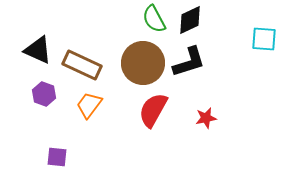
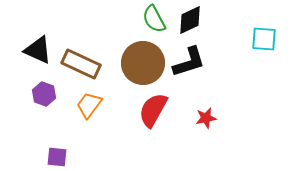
brown rectangle: moved 1 px left, 1 px up
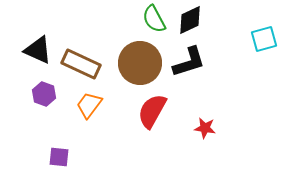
cyan square: rotated 20 degrees counterclockwise
brown circle: moved 3 px left
red semicircle: moved 1 px left, 1 px down
red star: moved 1 px left, 10 px down; rotated 20 degrees clockwise
purple square: moved 2 px right
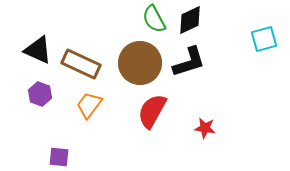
purple hexagon: moved 4 px left
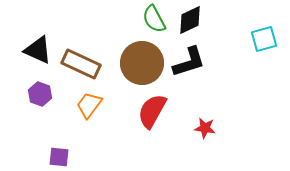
brown circle: moved 2 px right
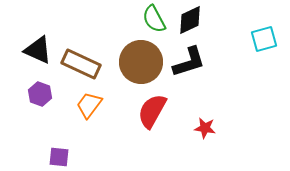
brown circle: moved 1 px left, 1 px up
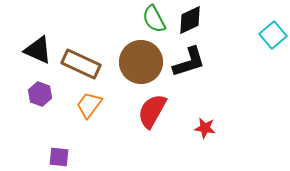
cyan square: moved 9 px right, 4 px up; rotated 24 degrees counterclockwise
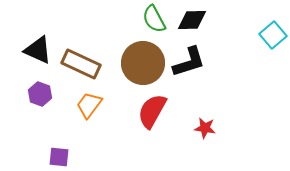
black diamond: moved 2 px right; rotated 24 degrees clockwise
brown circle: moved 2 px right, 1 px down
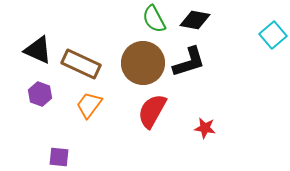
black diamond: moved 3 px right; rotated 12 degrees clockwise
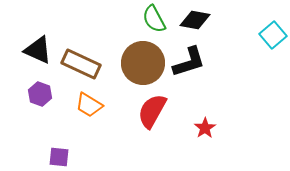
orange trapezoid: rotated 96 degrees counterclockwise
red star: rotated 30 degrees clockwise
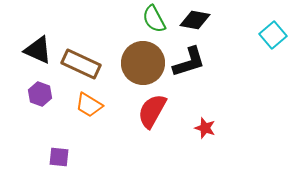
red star: rotated 20 degrees counterclockwise
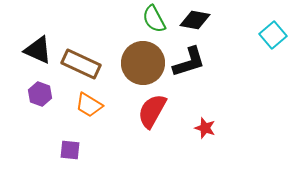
purple square: moved 11 px right, 7 px up
